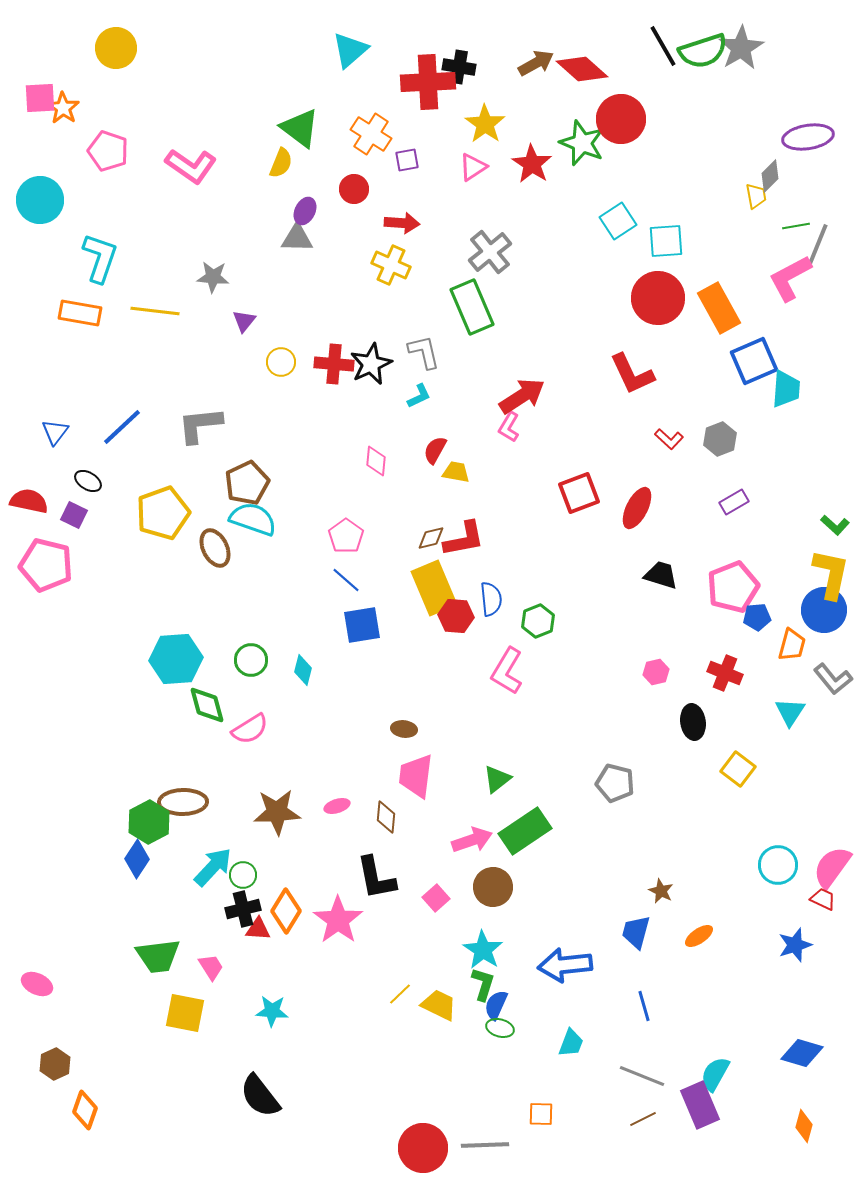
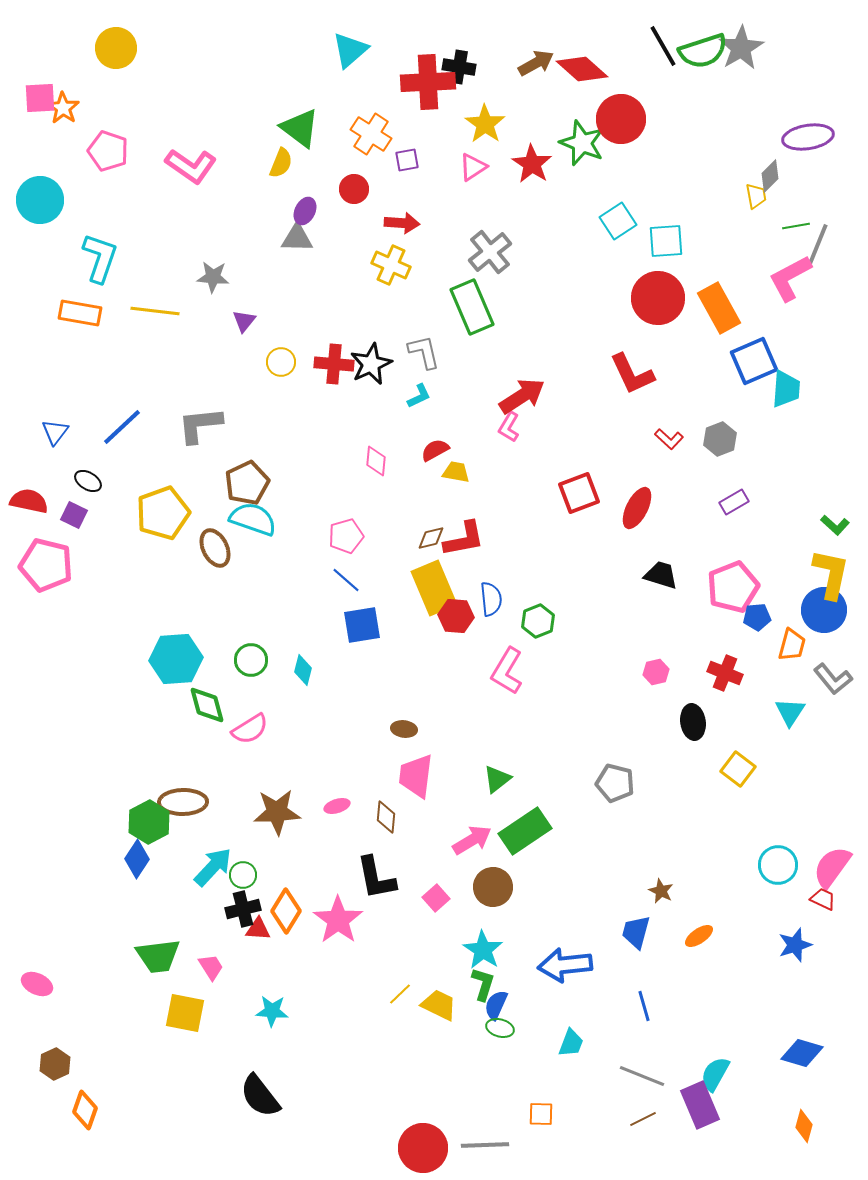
red semicircle at (435, 450): rotated 32 degrees clockwise
pink pentagon at (346, 536): rotated 20 degrees clockwise
pink arrow at (472, 840): rotated 12 degrees counterclockwise
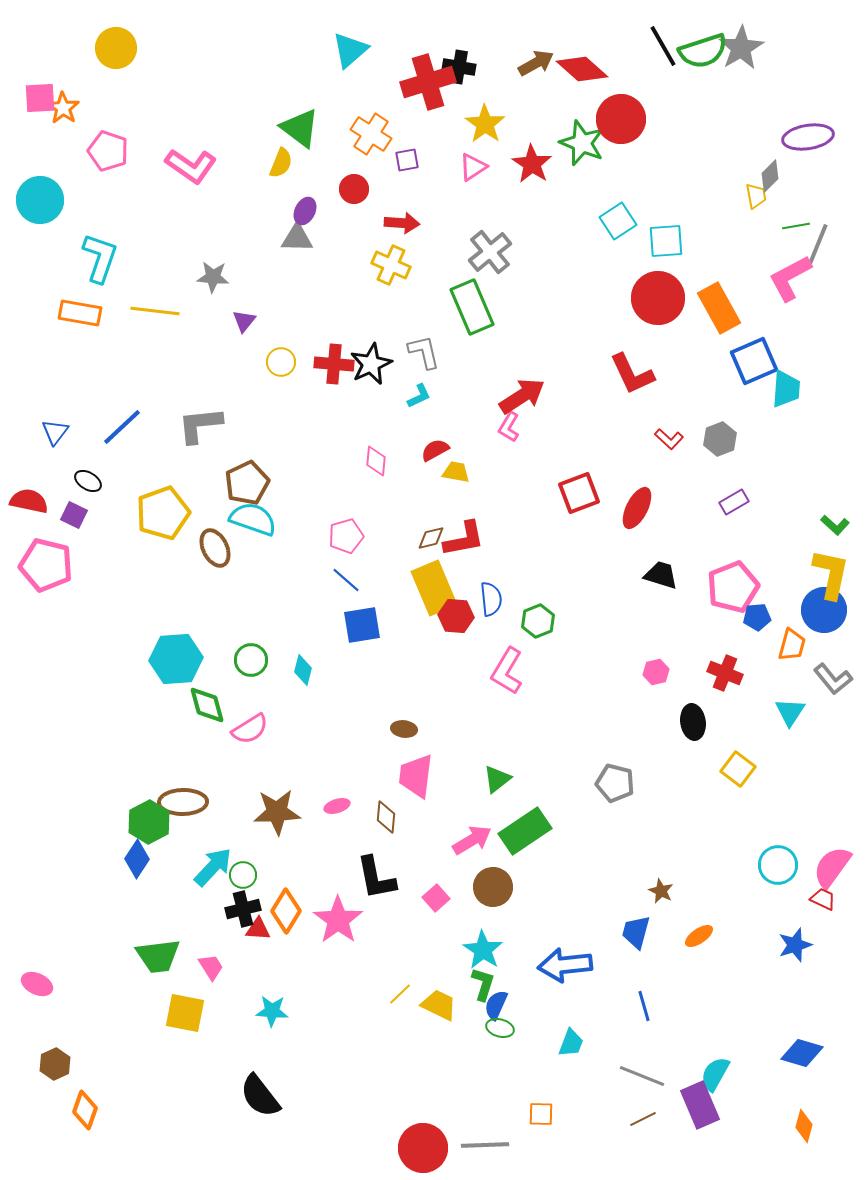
red cross at (428, 82): rotated 14 degrees counterclockwise
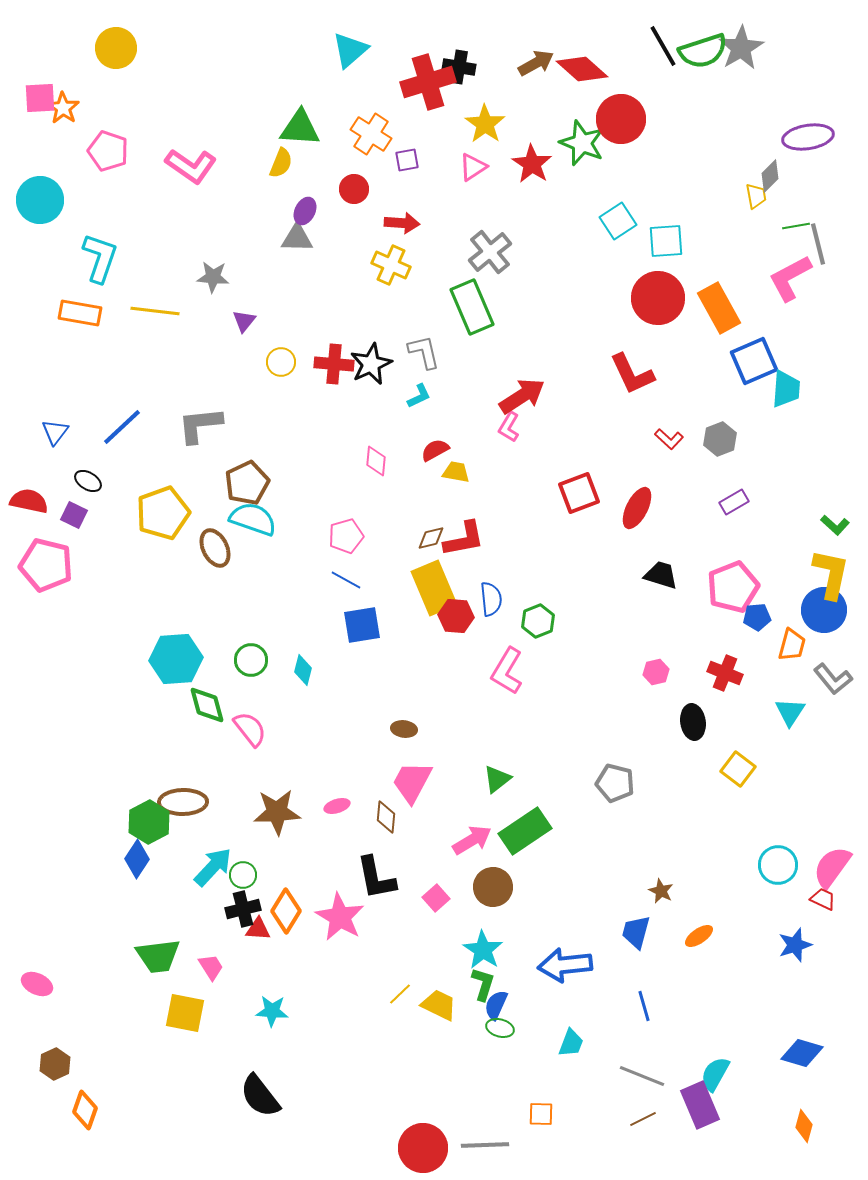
green triangle at (300, 128): rotated 33 degrees counterclockwise
gray line at (818, 244): rotated 36 degrees counterclockwise
blue line at (346, 580): rotated 12 degrees counterclockwise
pink semicircle at (250, 729): rotated 96 degrees counterclockwise
pink trapezoid at (416, 776): moved 4 px left, 6 px down; rotated 21 degrees clockwise
pink star at (338, 920): moved 2 px right, 3 px up; rotated 6 degrees counterclockwise
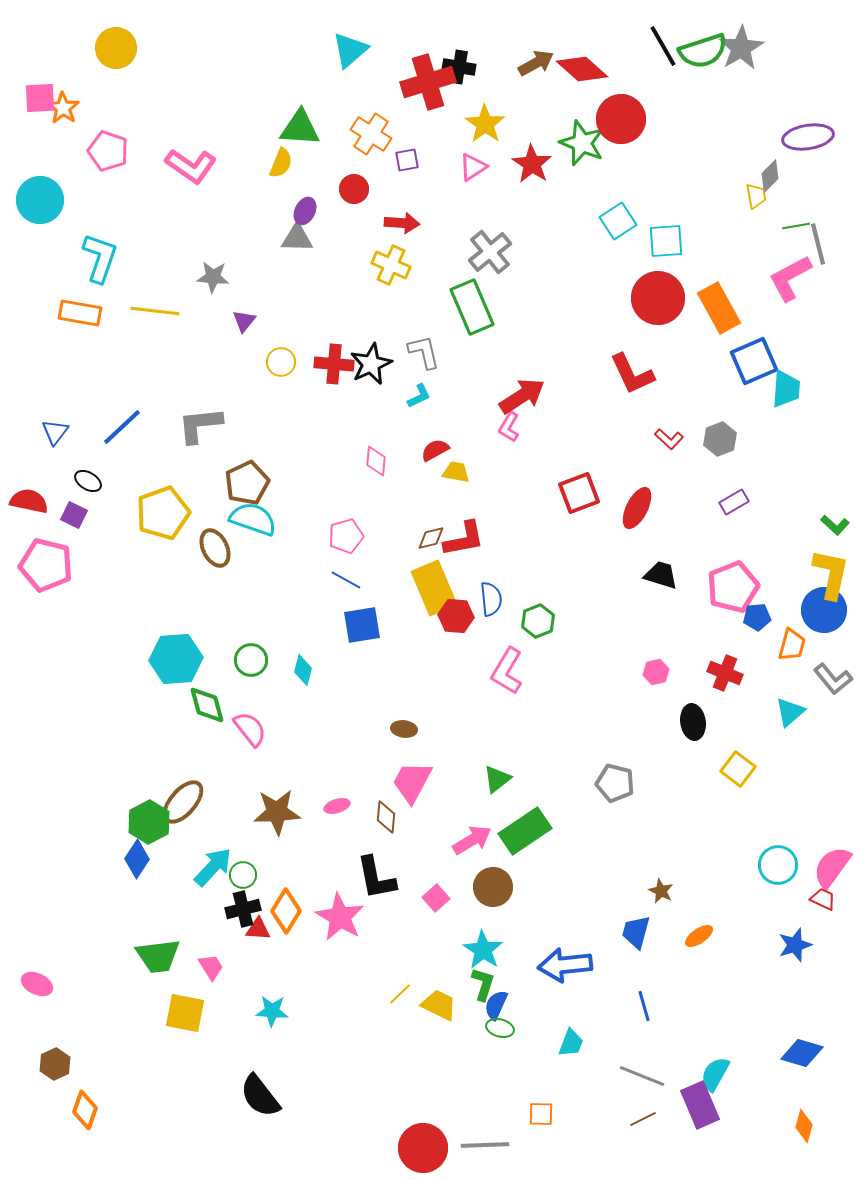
cyan triangle at (790, 712): rotated 16 degrees clockwise
brown ellipse at (183, 802): rotated 48 degrees counterclockwise
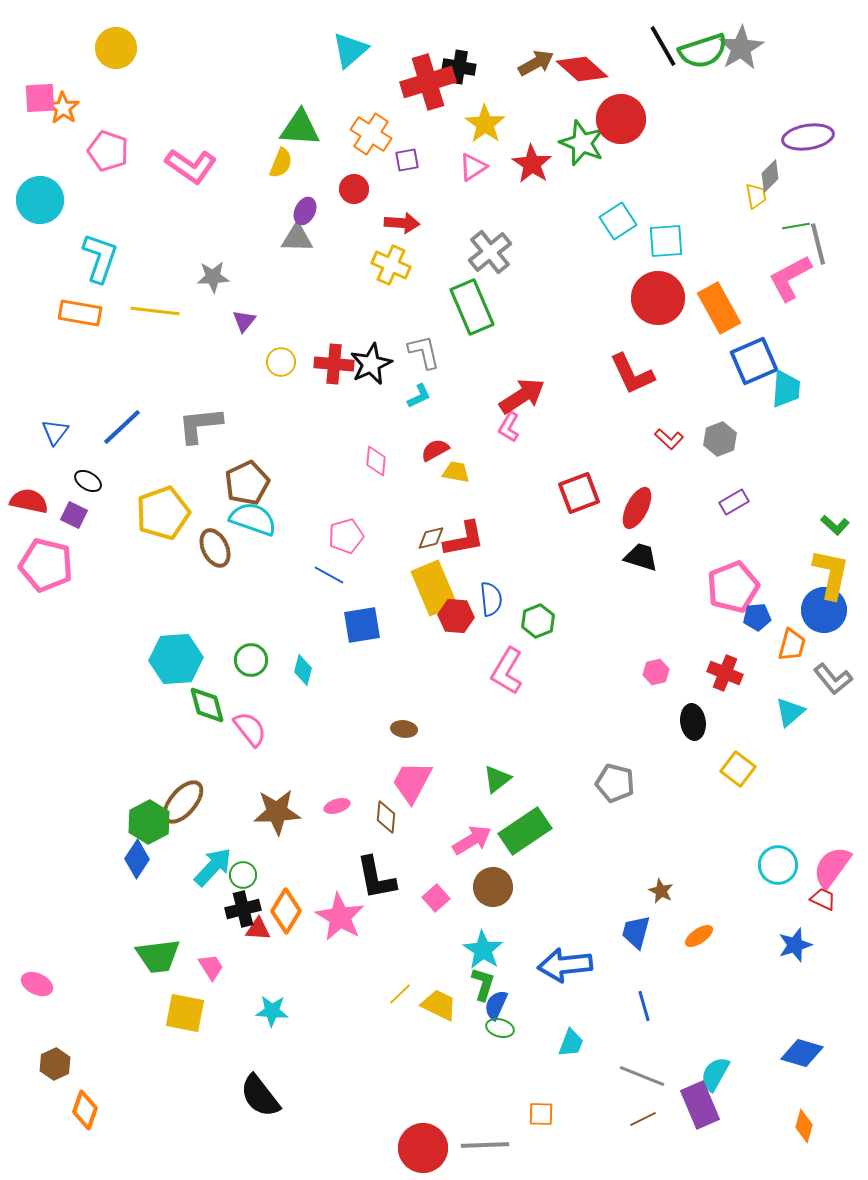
gray star at (213, 277): rotated 8 degrees counterclockwise
black trapezoid at (661, 575): moved 20 px left, 18 px up
blue line at (346, 580): moved 17 px left, 5 px up
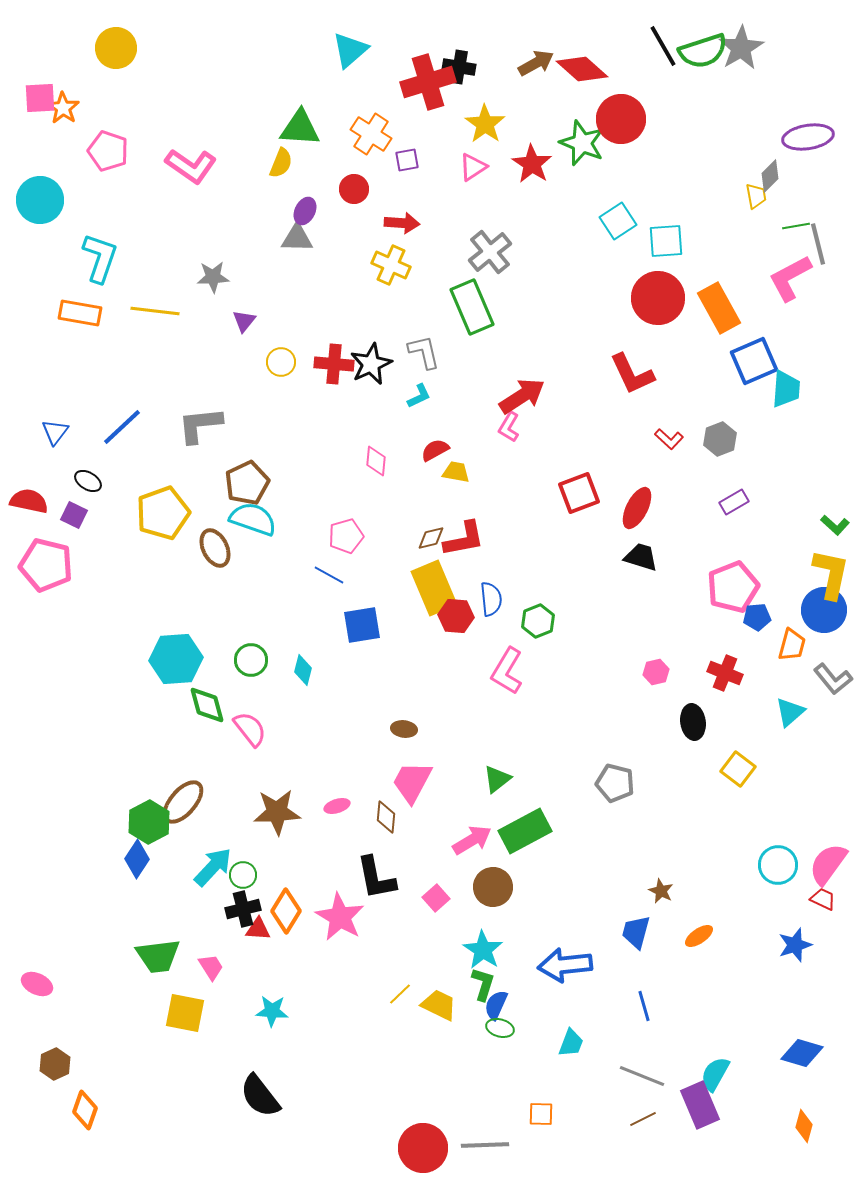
green rectangle at (525, 831): rotated 6 degrees clockwise
pink semicircle at (832, 867): moved 4 px left, 3 px up
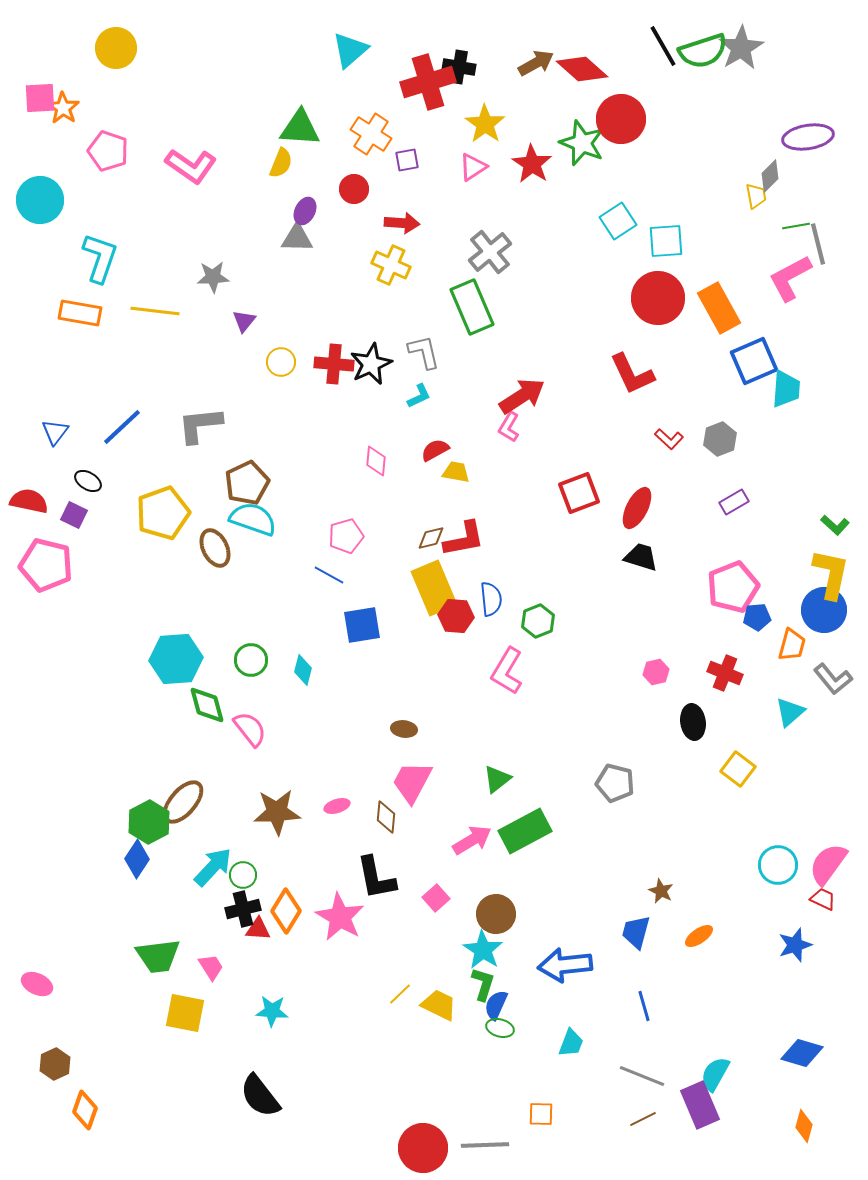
brown circle at (493, 887): moved 3 px right, 27 px down
